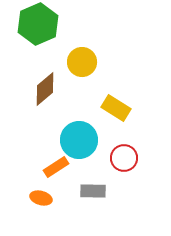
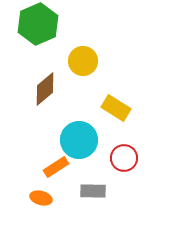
yellow circle: moved 1 px right, 1 px up
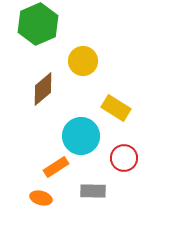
brown diamond: moved 2 px left
cyan circle: moved 2 px right, 4 px up
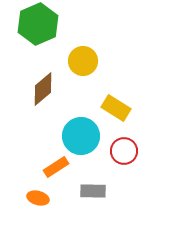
red circle: moved 7 px up
orange ellipse: moved 3 px left
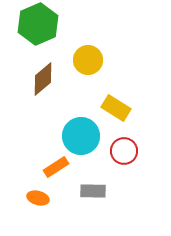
yellow circle: moved 5 px right, 1 px up
brown diamond: moved 10 px up
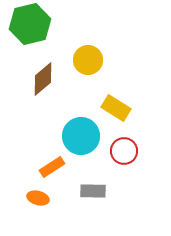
green hexagon: moved 8 px left; rotated 9 degrees clockwise
orange rectangle: moved 4 px left
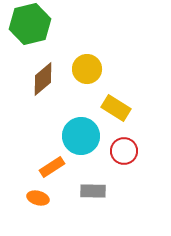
yellow circle: moved 1 px left, 9 px down
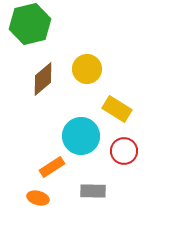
yellow rectangle: moved 1 px right, 1 px down
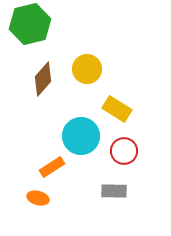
brown diamond: rotated 8 degrees counterclockwise
gray rectangle: moved 21 px right
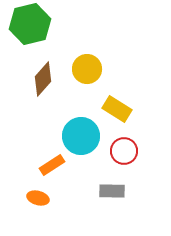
orange rectangle: moved 2 px up
gray rectangle: moved 2 px left
